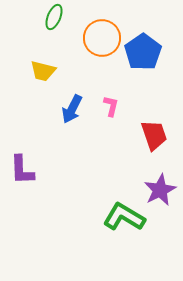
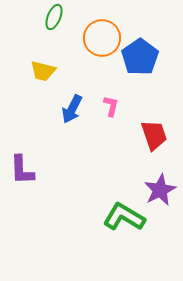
blue pentagon: moved 3 px left, 5 px down
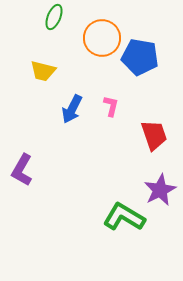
blue pentagon: rotated 27 degrees counterclockwise
purple L-shape: rotated 32 degrees clockwise
